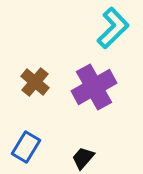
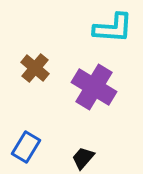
cyan L-shape: rotated 48 degrees clockwise
brown cross: moved 14 px up
purple cross: rotated 30 degrees counterclockwise
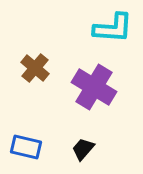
blue rectangle: rotated 72 degrees clockwise
black trapezoid: moved 9 px up
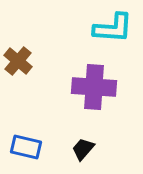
brown cross: moved 17 px left, 7 px up
purple cross: rotated 27 degrees counterclockwise
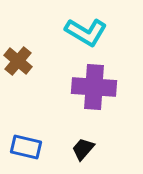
cyan L-shape: moved 27 px left, 4 px down; rotated 27 degrees clockwise
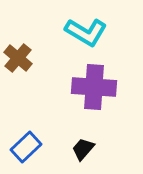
brown cross: moved 3 px up
blue rectangle: rotated 56 degrees counterclockwise
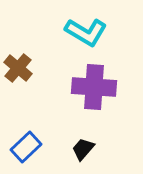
brown cross: moved 10 px down
